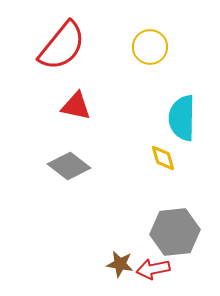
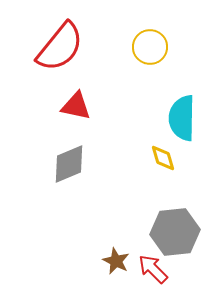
red semicircle: moved 2 px left, 1 px down
gray diamond: moved 2 px up; rotated 60 degrees counterclockwise
brown star: moved 4 px left, 3 px up; rotated 16 degrees clockwise
red arrow: rotated 56 degrees clockwise
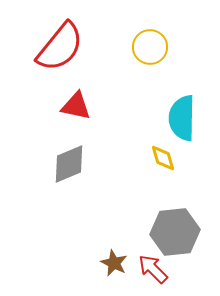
brown star: moved 2 px left, 2 px down
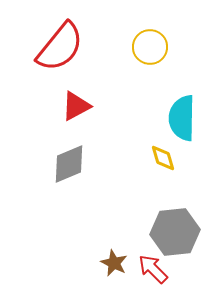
red triangle: rotated 40 degrees counterclockwise
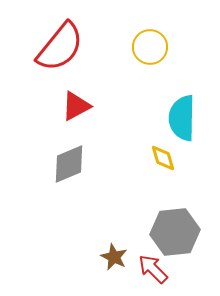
brown star: moved 6 px up
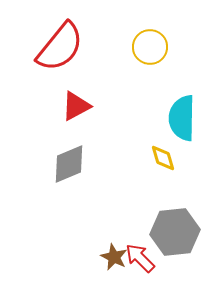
red arrow: moved 13 px left, 11 px up
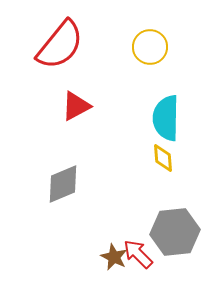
red semicircle: moved 2 px up
cyan semicircle: moved 16 px left
yellow diamond: rotated 12 degrees clockwise
gray diamond: moved 6 px left, 20 px down
red arrow: moved 2 px left, 4 px up
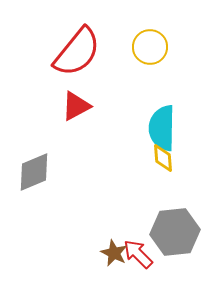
red semicircle: moved 17 px right, 7 px down
cyan semicircle: moved 4 px left, 10 px down
gray diamond: moved 29 px left, 12 px up
brown star: moved 4 px up
